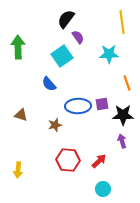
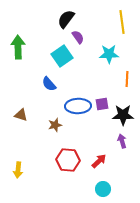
orange line: moved 4 px up; rotated 21 degrees clockwise
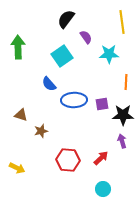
purple semicircle: moved 8 px right
orange line: moved 1 px left, 3 px down
blue ellipse: moved 4 px left, 6 px up
brown star: moved 14 px left, 6 px down
red arrow: moved 2 px right, 3 px up
yellow arrow: moved 1 px left, 2 px up; rotated 70 degrees counterclockwise
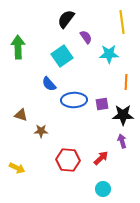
brown star: rotated 16 degrees clockwise
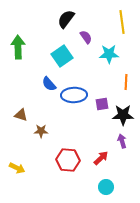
blue ellipse: moved 5 px up
cyan circle: moved 3 px right, 2 px up
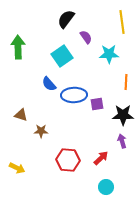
purple square: moved 5 px left
